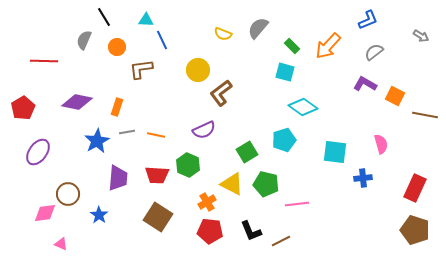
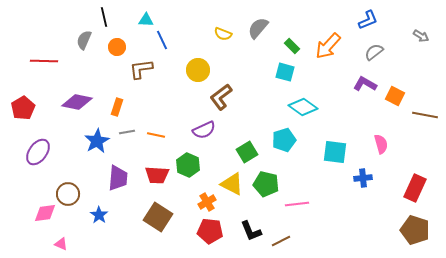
black line at (104, 17): rotated 18 degrees clockwise
brown L-shape at (221, 93): moved 4 px down
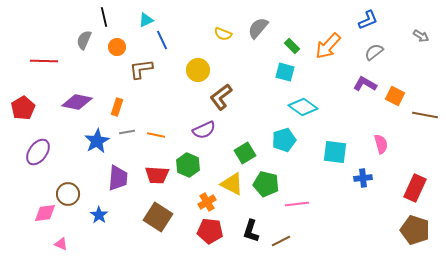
cyan triangle at (146, 20): rotated 28 degrees counterclockwise
green square at (247, 152): moved 2 px left, 1 px down
black L-shape at (251, 231): rotated 40 degrees clockwise
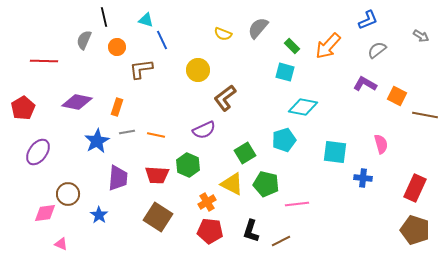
cyan triangle at (146, 20): rotated 42 degrees clockwise
gray semicircle at (374, 52): moved 3 px right, 2 px up
orange square at (395, 96): moved 2 px right
brown L-shape at (221, 97): moved 4 px right, 1 px down
cyan diamond at (303, 107): rotated 24 degrees counterclockwise
blue cross at (363, 178): rotated 12 degrees clockwise
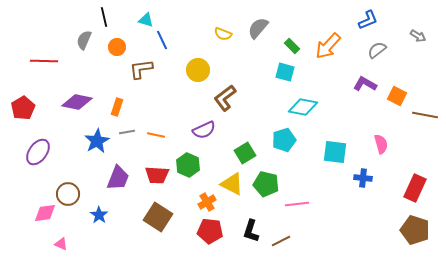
gray arrow at (421, 36): moved 3 px left
purple trapezoid at (118, 178): rotated 16 degrees clockwise
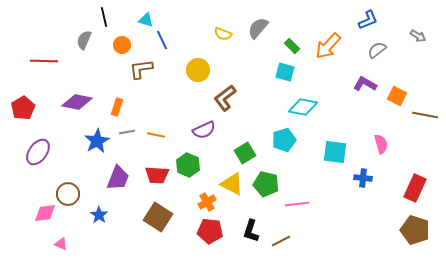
orange circle at (117, 47): moved 5 px right, 2 px up
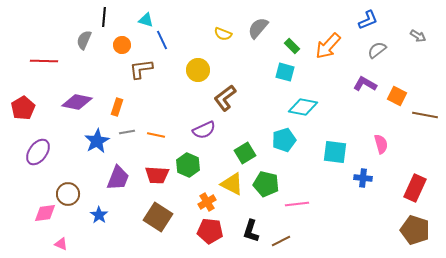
black line at (104, 17): rotated 18 degrees clockwise
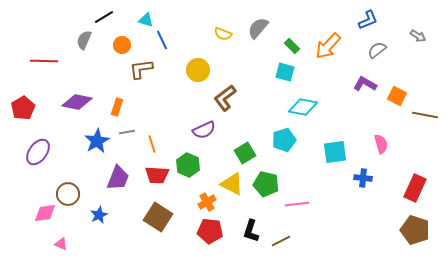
black line at (104, 17): rotated 54 degrees clockwise
orange line at (156, 135): moved 4 px left, 9 px down; rotated 60 degrees clockwise
cyan square at (335, 152): rotated 15 degrees counterclockwise
blue star at (99, 215): rotated 12 degrees clockwise
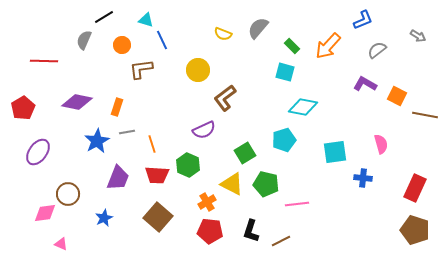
blue L-shape at (368, 20): moved 5 px left
blue star at (99, 215): moved 5 px right, 3 px down
brown square at (158, 217): rotated 8 degrees clockwise
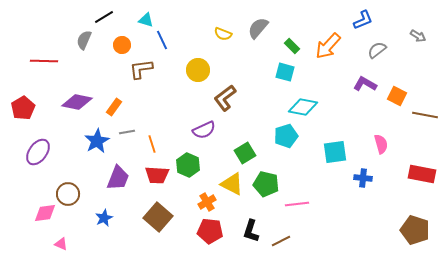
orange rectangle at (117, 107): moved 3 px left; rotated 18 degrees clockwise
cyan pentagon at (284, 140): moved 2 px right, 4 px up
red rectangle at (415, 188): moved 7 px right, 14 px up; rotated 76 degrees clockwise
